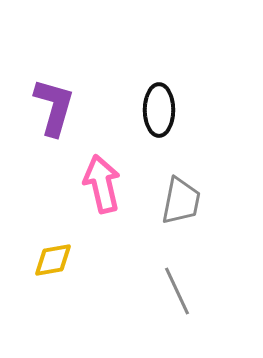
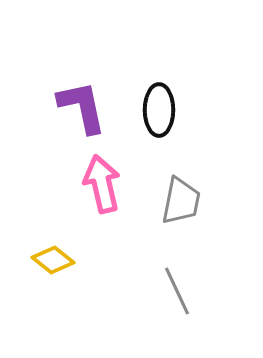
purple L-shape: moved 28 px right; rotated 28 degrees counterclockwise
yellow diamond: rotated 48 degrees clockwise
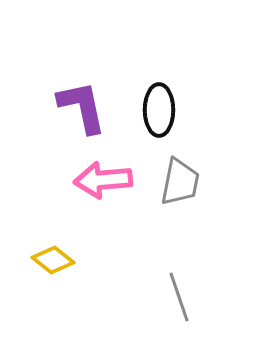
pink arrow: moved 1 px right, 4 px up; rotated 82 degrees counterclockwise
gray trapezoid: moved 1 px left, 19 px up
gray line: moved 2 px right, 6 px down; rotated 6 degrees clockwise
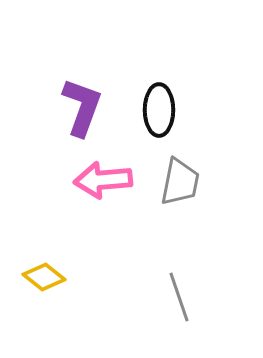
purple L-shape: rotated 32 degrees clockwise
yellow diamond: moved 9 px left, 17 px down
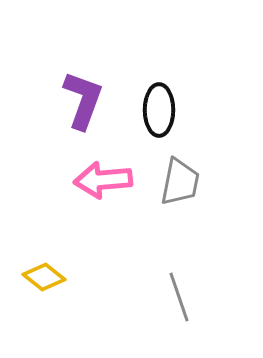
purple L-shape: moved 1 px right, 7 px up
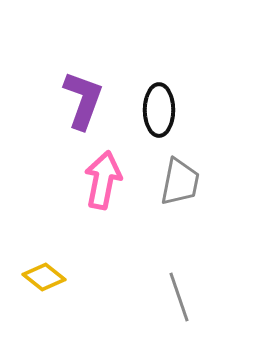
pink arrow: rotated 106 degrees clockwise
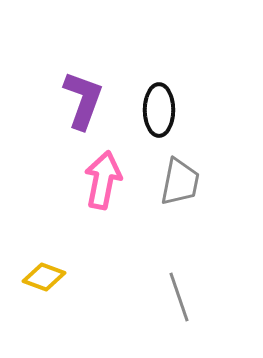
yellow diamond: rotated 18 degrees counterclockwise
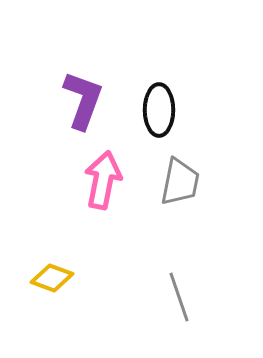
yellow diamond: moved 8 px right, 1 px down
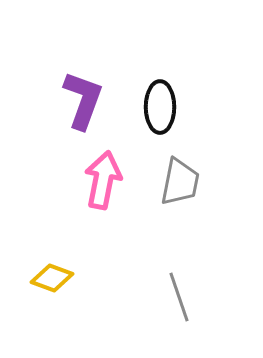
black ellipse: moved 1 px right, 3 px up
